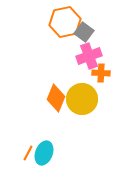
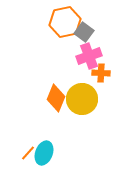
orange line: rotated 14 degrees clockwise
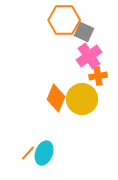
orange hexagon: moved 1 px left, 2 px up; rotated 12 degrees clockwise
gray square: rotated 12 degrees counterclockwise
pink cross: rotated 15 degrees counterclockwise
orange cross: moved 3 px left, 3 px down; rotated 12 degrees counterclockwise
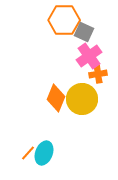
orange cross: moved 2 px up
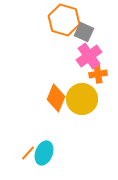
orange hexagon: rotated 16 degrees clockwise
